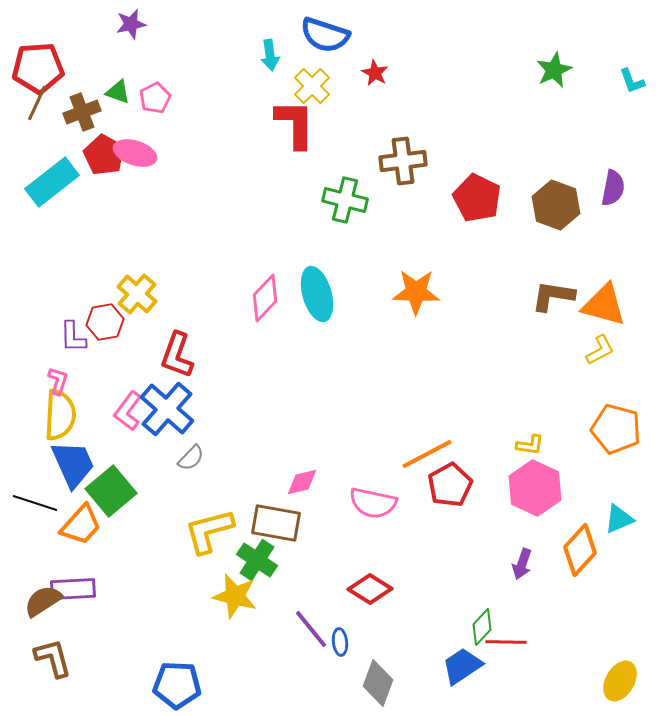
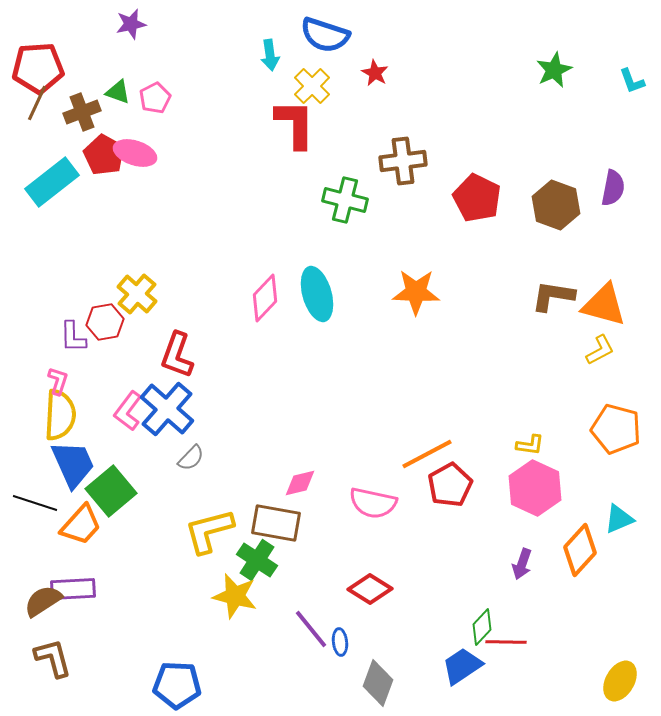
pink diamond at (302, 482): moved 2 px left, 1 px down
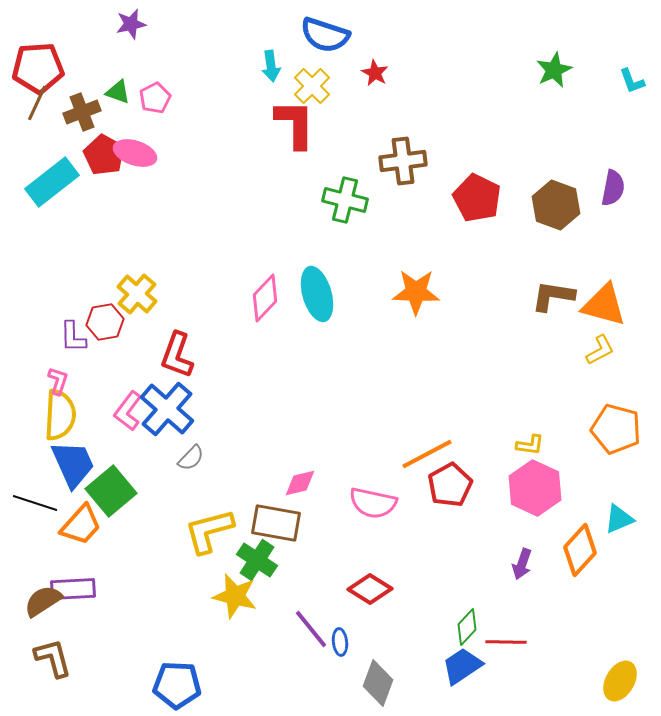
cyan arrow at (270, 55): moved 1 px right, 11 px down
green diamond at (482, 627): moved 15 px left
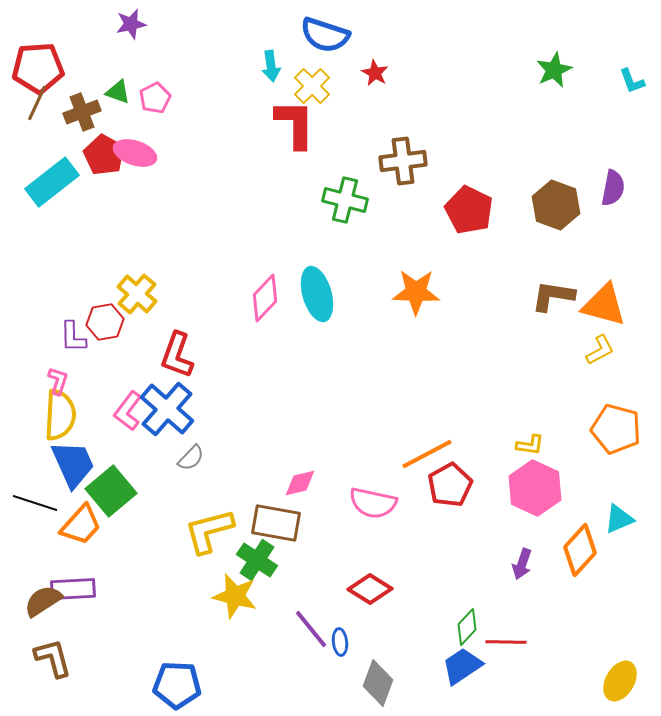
red pentagon at (477, 198): moved 8 px left, 12 px down
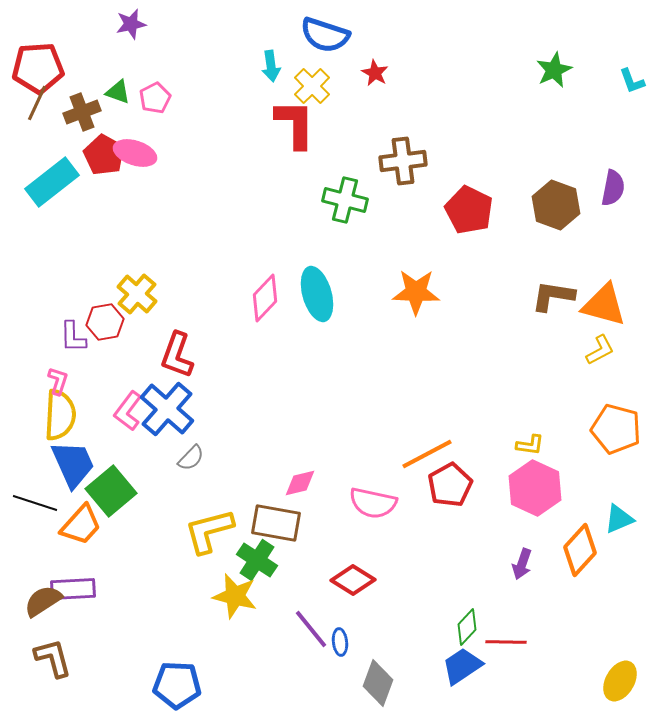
red diamond at (370, 589): moved 17 px left, 9 px up
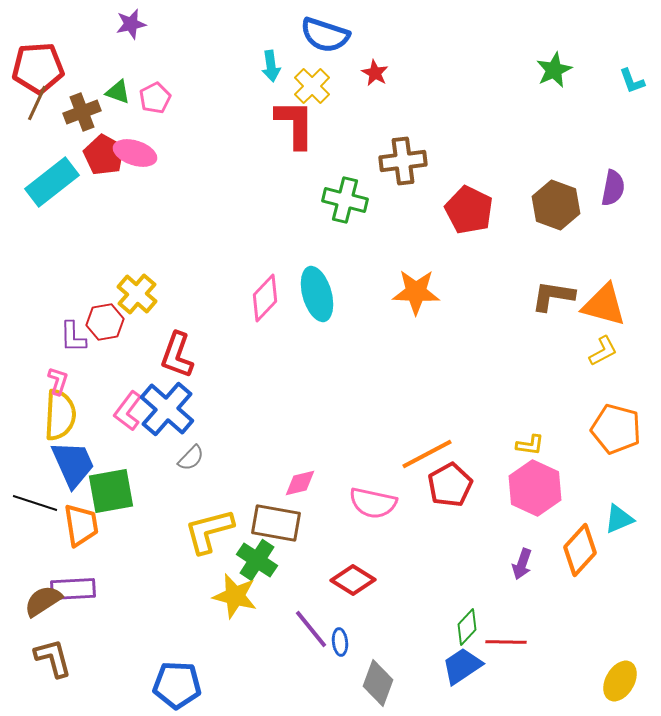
yellow L-shape at (600, 350): moved 3 px right, 1 px down
green square at (111, 491): rotated 30 degrees clockwise
orange trapezoid at (81, 525): rotated 51 degrees counterclockwise
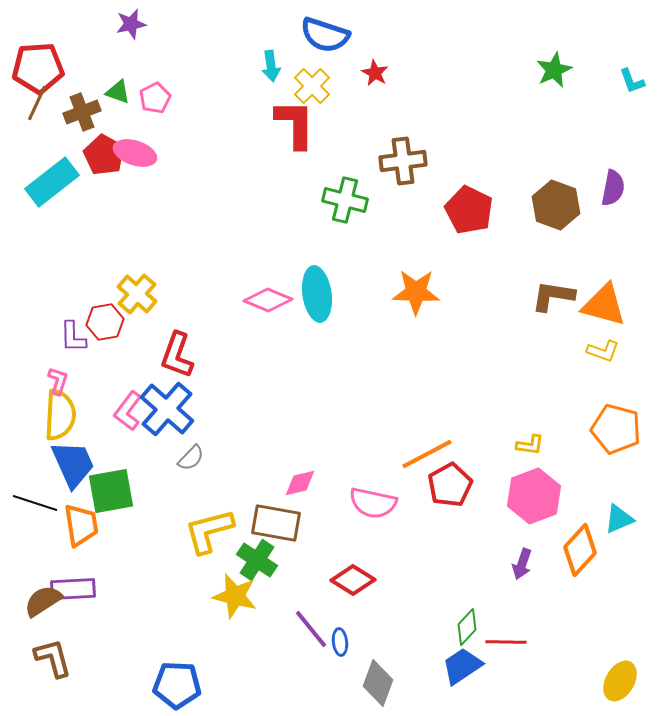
cyan ellipse at (317, 294): rotated 8 degrees clockwise
pink diamond at (265, 298): moved 3 px right, 2 px down; rotated 69 degrees clockwise
yellow L-shape at (603, 351): rotated 48 degrees clockwise
pink hexagon at (535, 488): moved 1 px left, 8 px down; rotated 14 degrees clockwise
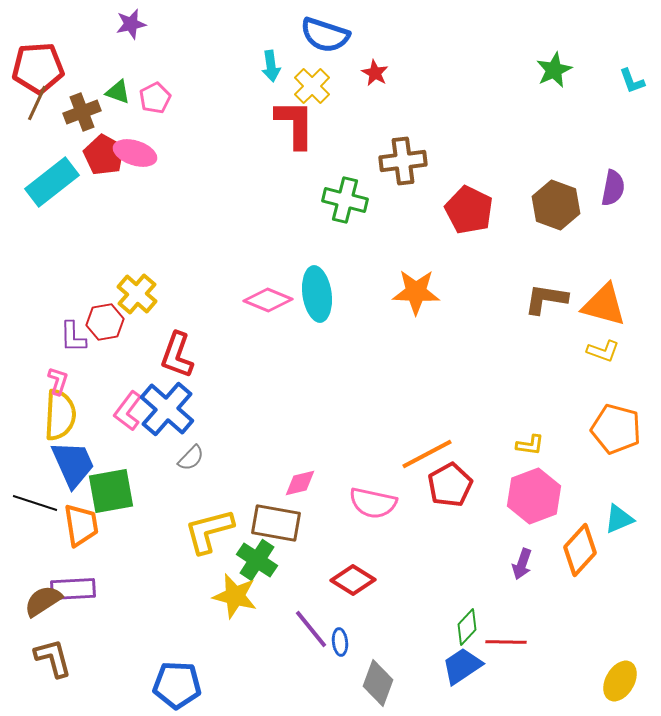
brown L-shape at (553, 296): moved 7 px left, 3 px down
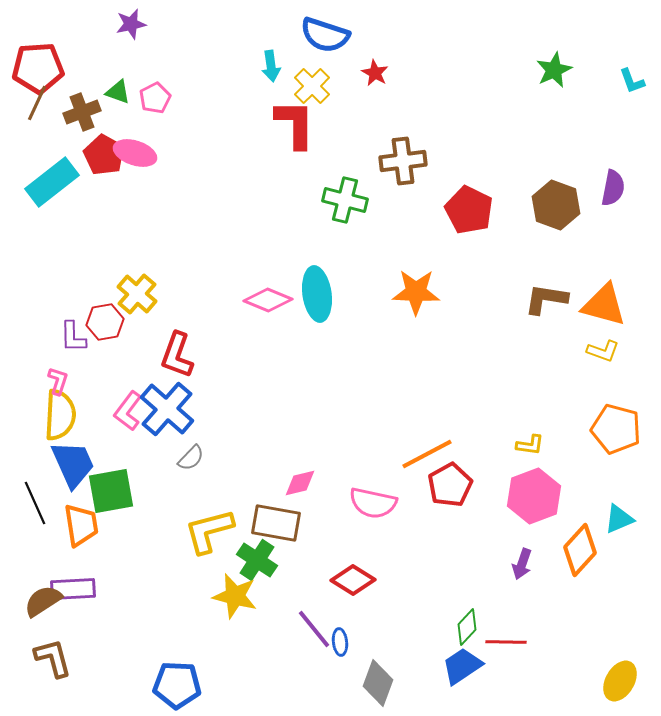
black line at (35, 503): rotated 48 degrees clockwise
purple line at (311, 629): moved 3 px right
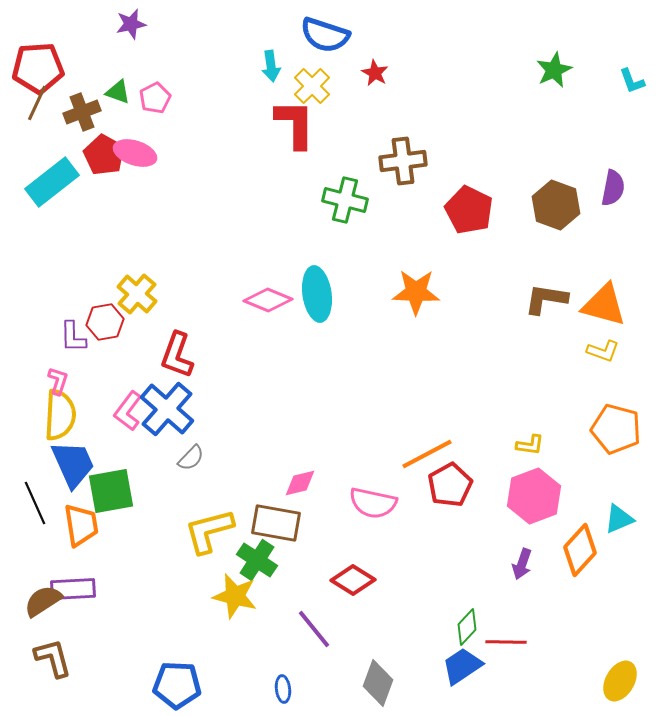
blue ellipse at (340, 642): moved 57 px left, 47 px down
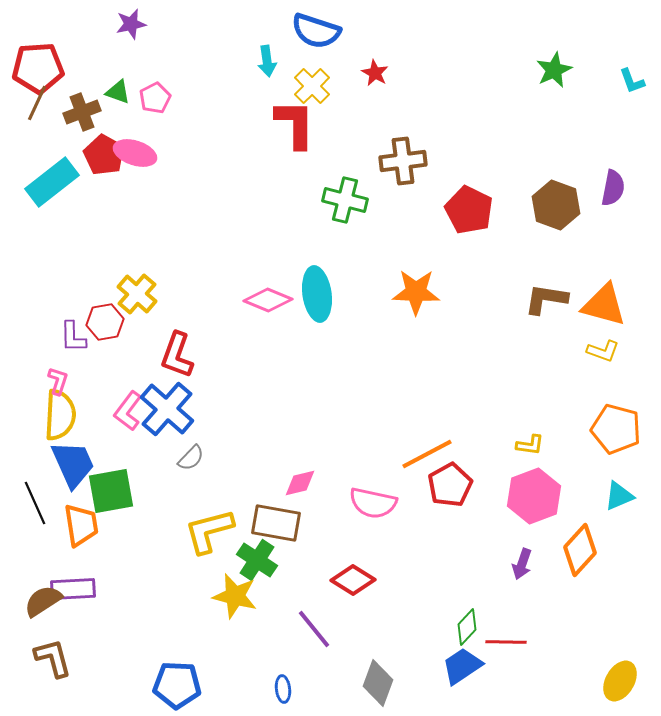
blue semicircle at (325, 35): moved 9 px left, 4 px up
cyan arrow at (271, 66): moved 4 px left, 5 px up
cyan triangle at (619, 519): moved 23 px up
